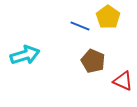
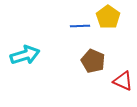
blue line: rotated 24 degrees counterclockwise
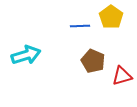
yellow pentagon: moved 3 px right
cyan arrow: moved 1 px right
red triangle: moved 1 px left, 5 px up; rotated 40 degrees counterclockwise
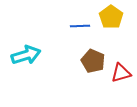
red triangle: moved 1 px left, 3 px up
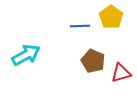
cyan arrow: rotated 12 degrees counterclockwise
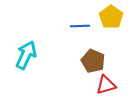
cyan arrow: rotated 36 degrees counterclockwise
red triangle: moved 15 px left, 12 px down
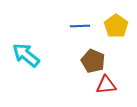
yellow pentagon: moved 5 px right, 9 px down
cyan arrow: rotated 76 degrees counterclockwise
red triangle: rotated 10 degrees clockwise
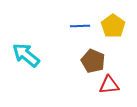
yellow pentagon: moved 3 px left
red triangle: moved 3 px right
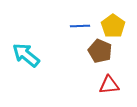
brown pentagon: moved 7 px right, 10 px up
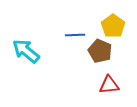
blue line: moved 5 px left, 9 px down
cyan arrow: moved 4 px up
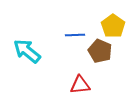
cyan arrow: moved 1 px right
red triangle: moved 29 px left
